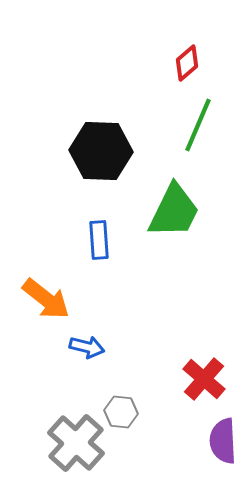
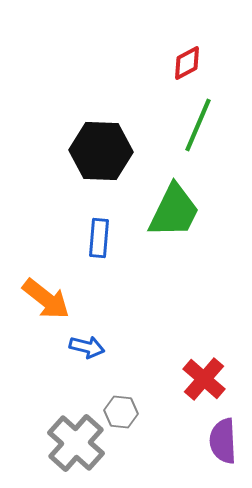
red diamond: rotated 12 degrees clockwise
blue rectangle: moved 2 px up; rotated 9 degrees clockwise
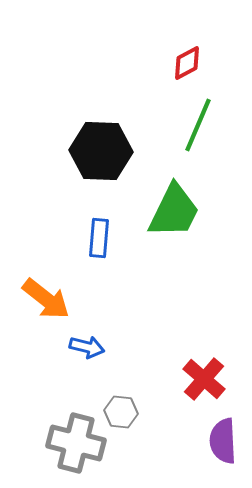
gray cross: rotated 28 degrees counterclockwise
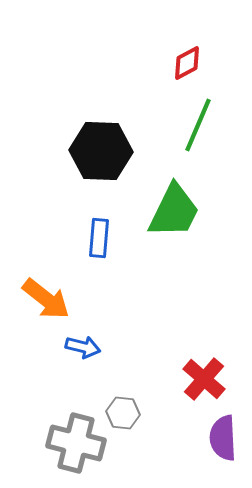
blue arrow: moved 4 px left
gray hexagon: moved 2 px right, 1 px down
purple semicircle: moved 3 px up
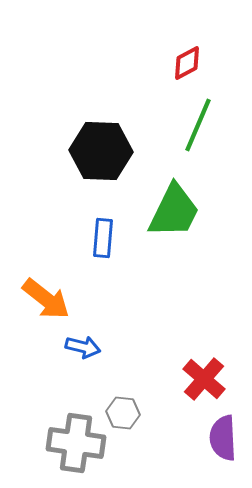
blue rectangle: moved 4 px right
gray cross: rotated 6 degrees counterclockwise
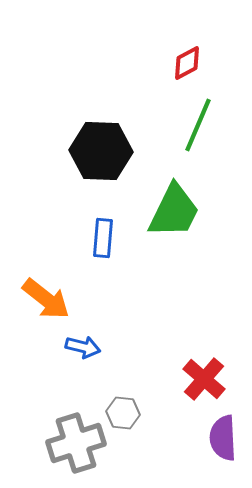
gray cross: rotated 26 degrees counterclockwise
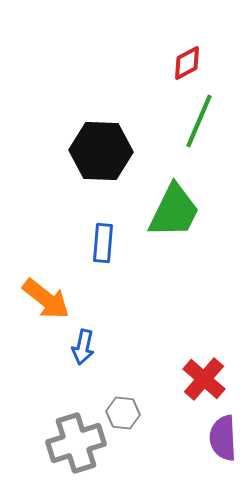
green line: moved 1 px right, 4 px up
blue rectangle: moved 5 px down
blue arrow: rotated 88 degrees clockwise
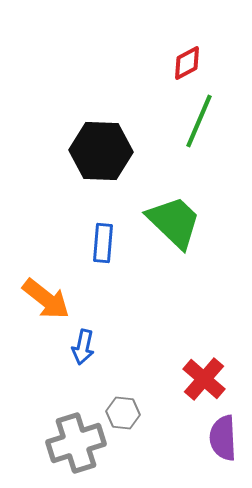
green trapezoid: moved 11 px down; rotated 72 degrees counterclockwise
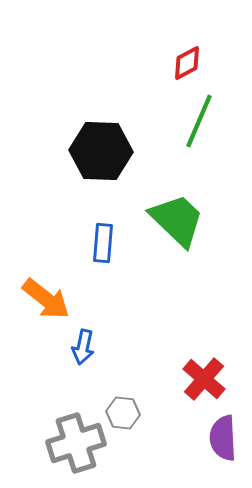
green trapezoid: moved 3 px right, 2 px up
